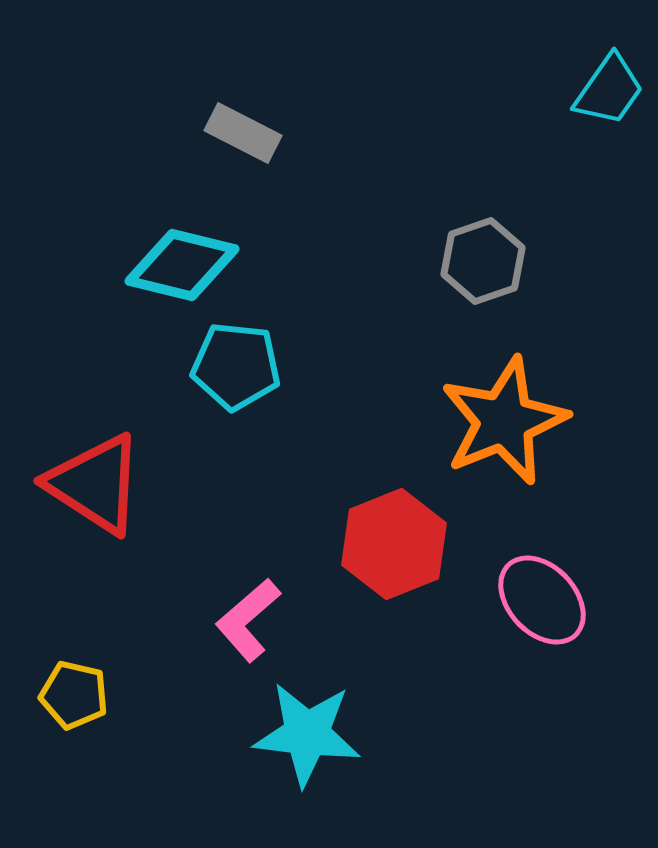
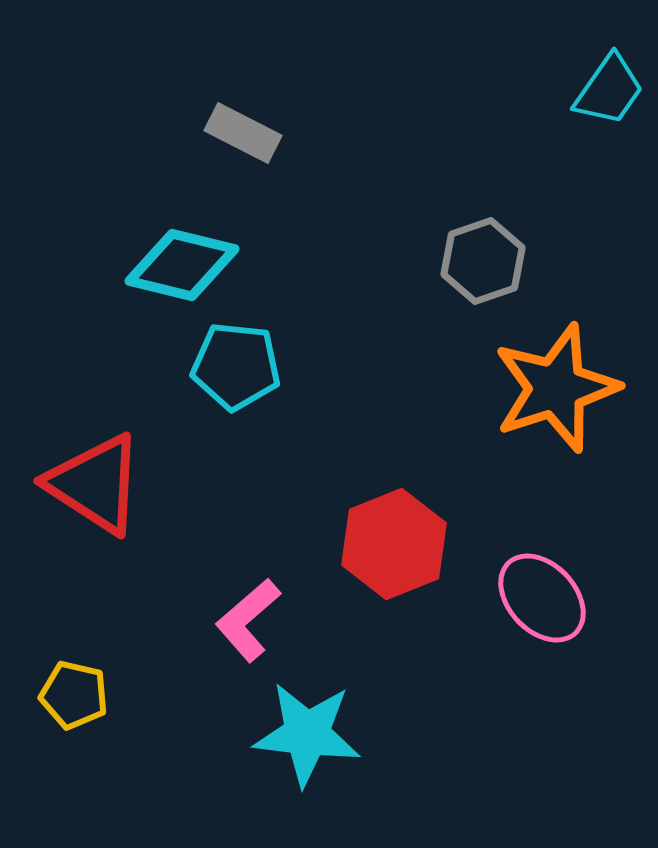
orange star: moved 52 px right, 33 px up; rotated 4 degrees clockwise
pink ellipse: moved 2 px up
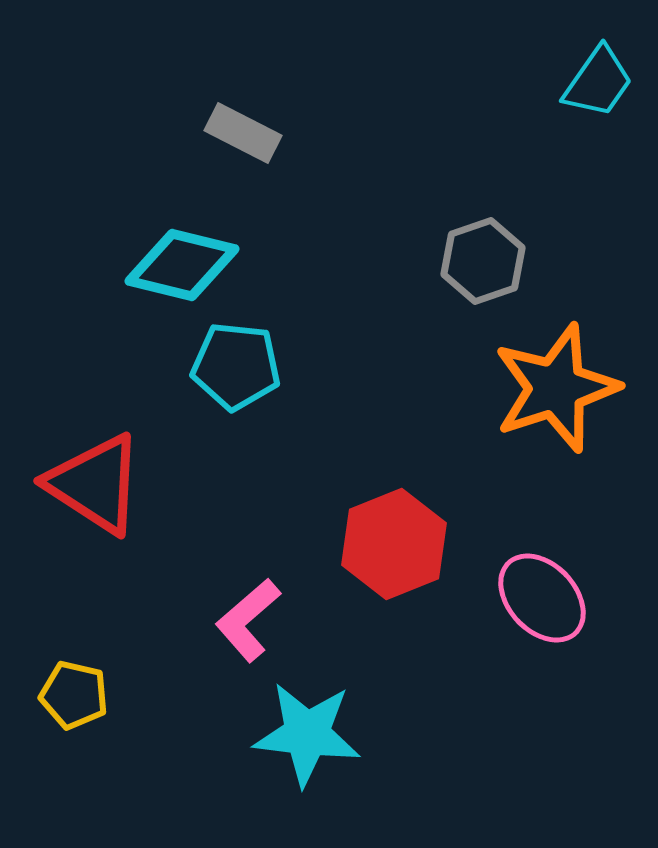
cyan trapezoid: moved 11 px left, 8 px up
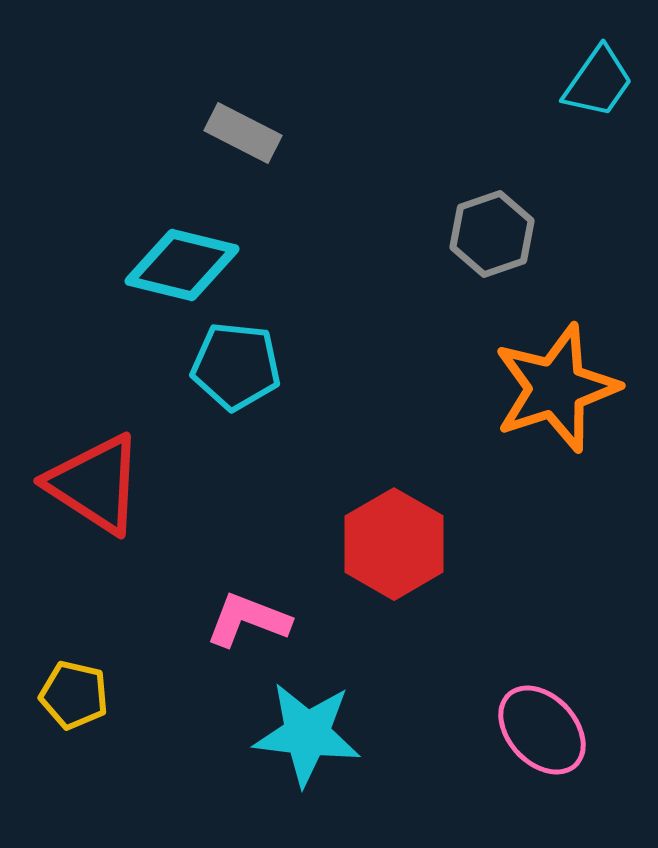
gray hexagon: moved 9 px right, 27 px up
red hexagon: rotated 8 degrees counterclockwise
pink ellipse: moved 132 px down
pink L-shape: rotated 62 degrees clockwise
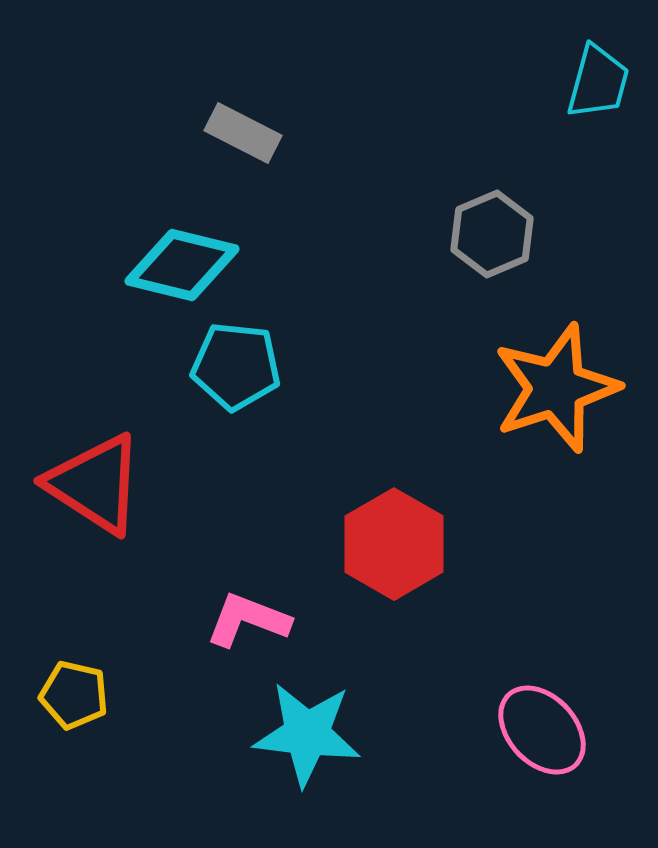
cyan trapezoid: rotated 20 degrees counterclockwise
gray hexagon: rotated 4 degrees counterclockwise
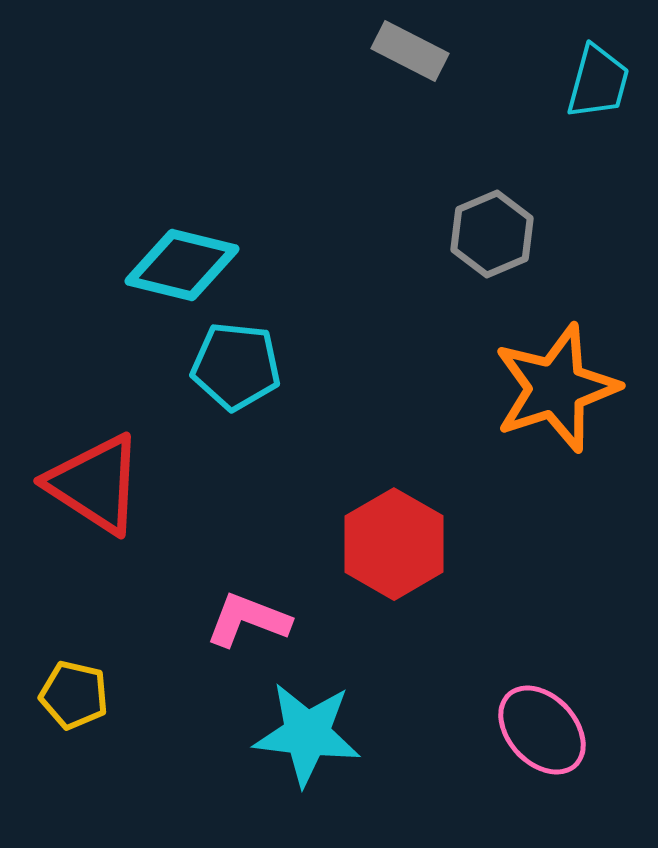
gray rectangle: moved 167 px right, 82 px up
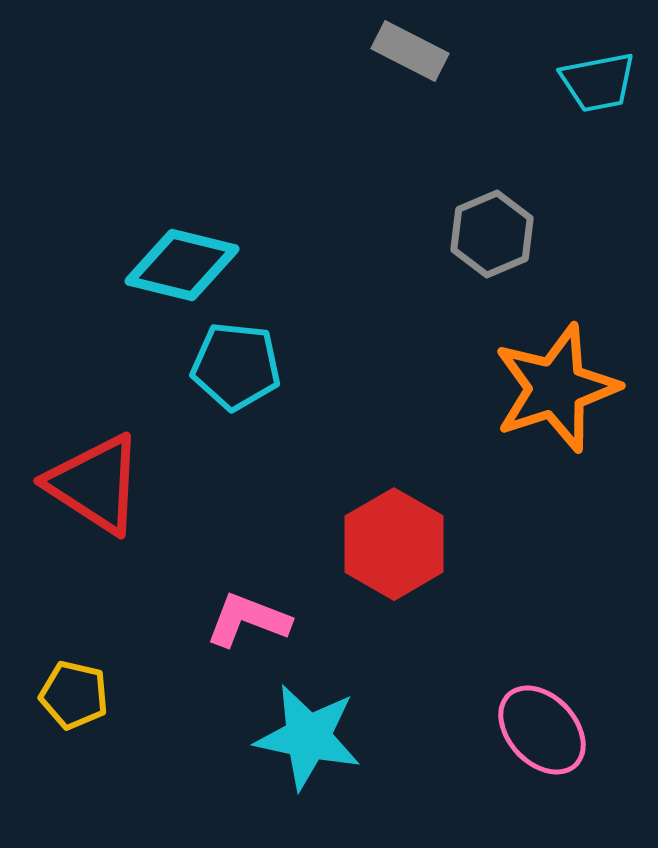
cyan trapezoid: rotated 64 degrees clockwise
cyan star: moved 1 px right, 3 px down; rotated 5 degrees clockwise
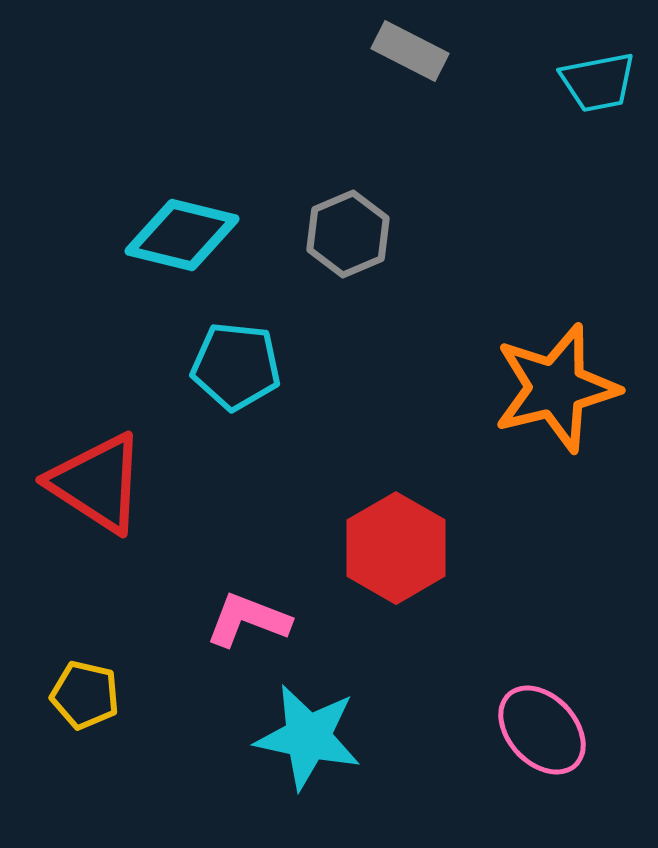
gray hexagon: moved 144 px left
cyan diamond: moved 30 px up
orange star: rotated 4 degrees clockwise
red triangle: moved 2 px right, 1 px up
red hexagon: moved 2 px right, 4 px down
yellow pentagon: moved 11 px right
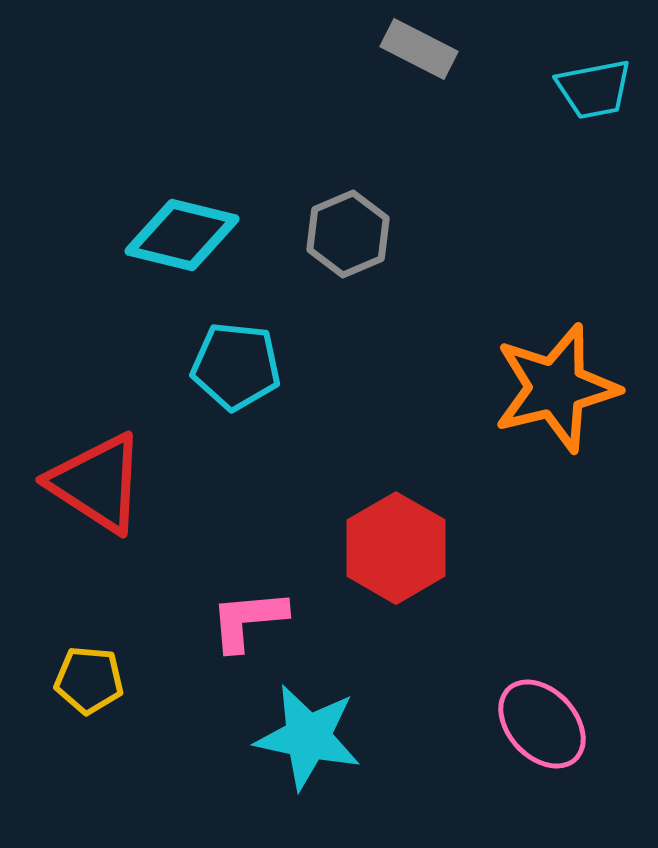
gray rectangle: moved 9 px right, 2 px up
cyan trapezoid: moved 4 px left, 7 px down
pink L-shape: rotated 26 degrees counterclockwise
yellow pentagon: moved 4 px right, 15 px up; rotated 8 degrees counterclockwise
pink ellipse: moved 6 px up
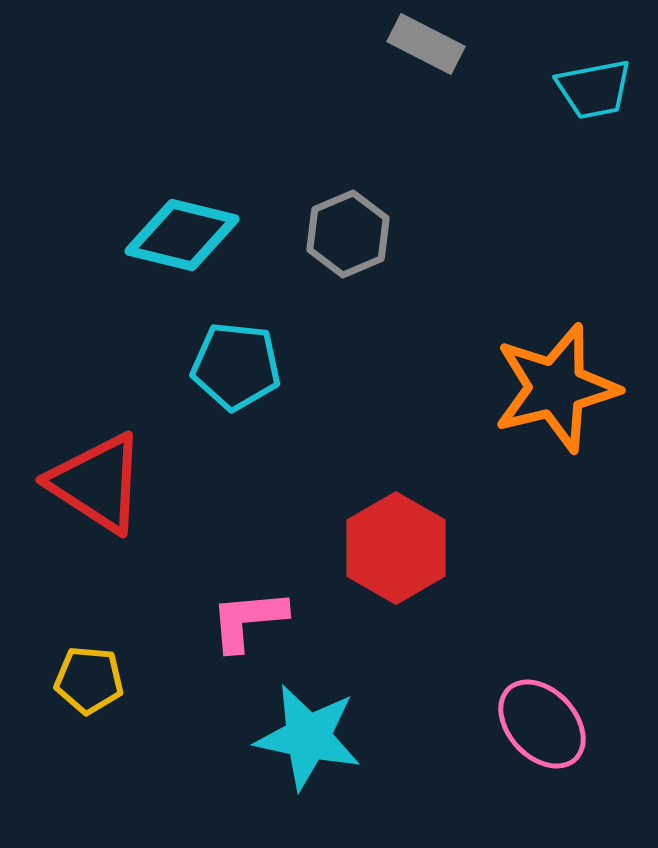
gray rectangle: moved 7 px right, 5 px up
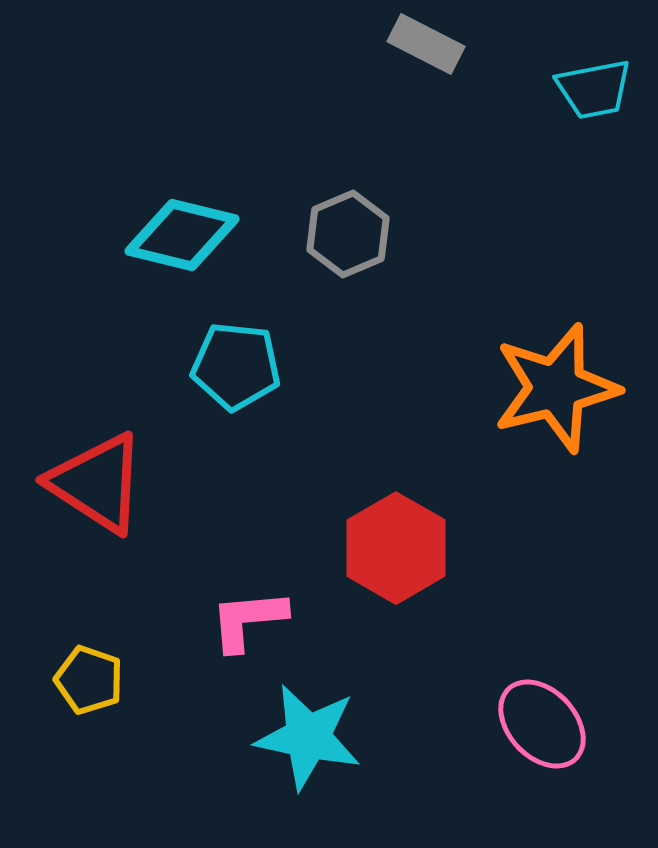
yellow pentagon: rotated 14 degrees clockwise
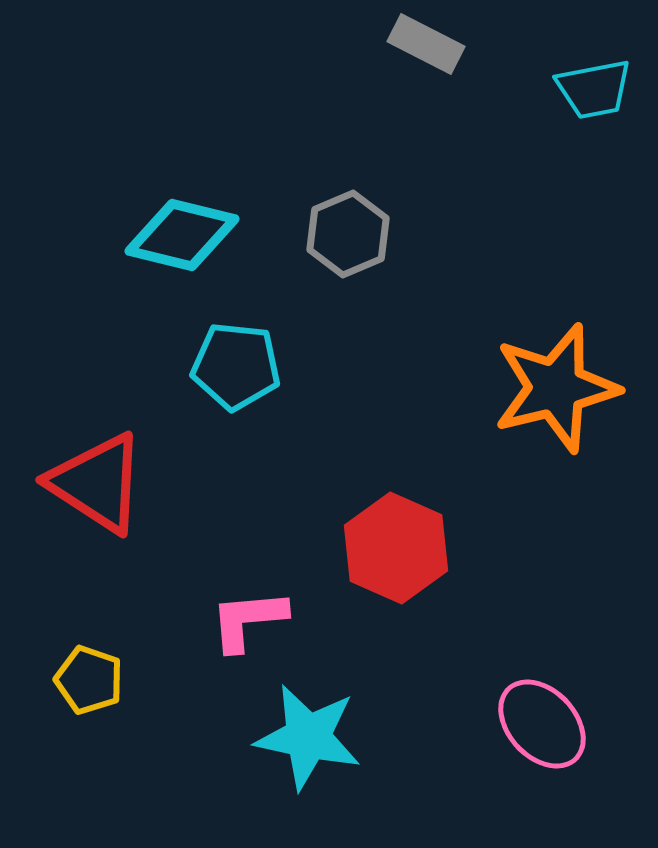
red hexagon: rotated 6 degrees counterclockwise
